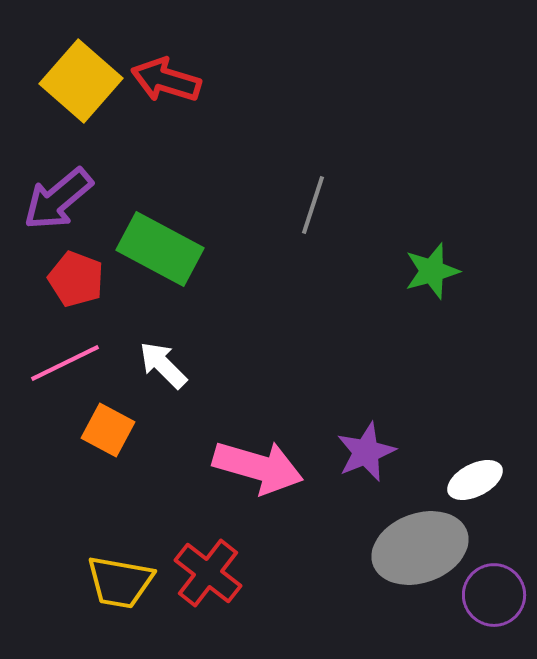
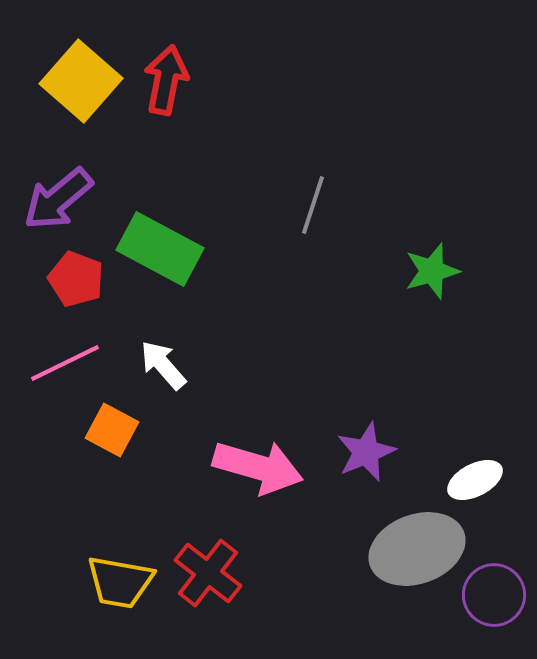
red arrow: rotated 84 degrees clockwise
white arrow: rotated 4 degrees clockwise
orange square: moved 4 px right
gray ellipse: moved 3 px left, 1 px down
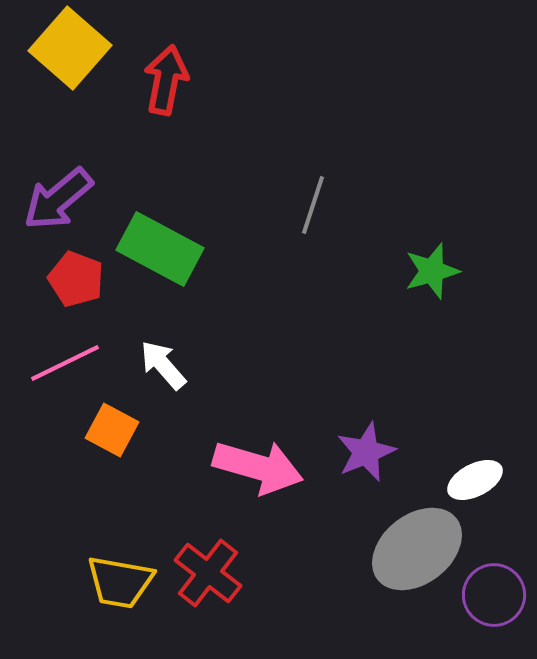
yellow square: moved 11 px left, 33 px up
gray ellipse: rotated 18 degrees counterclockwise
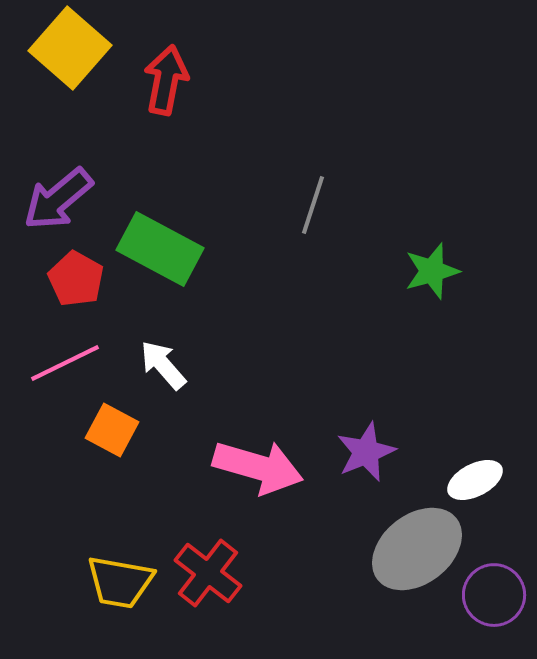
red pentagon: rotated 8 degrees clockwise
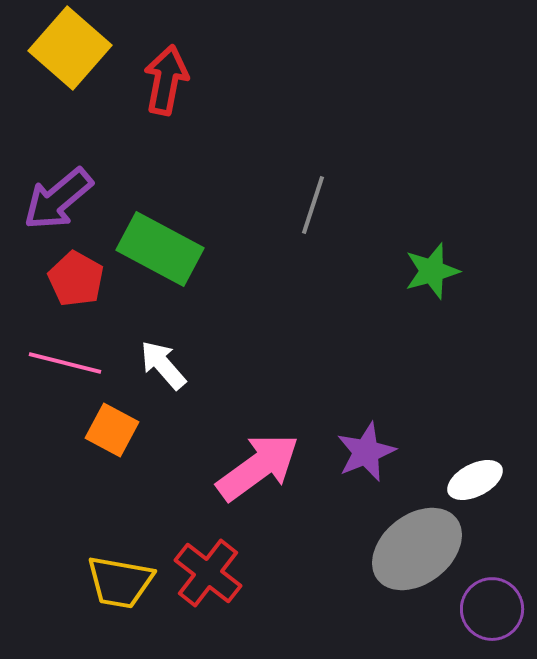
pink line: rotated 40 degrees clockwise
pink arrow: rotated 52 degrees counterclockwise
purple circle: moved 2 px left, 14 px down
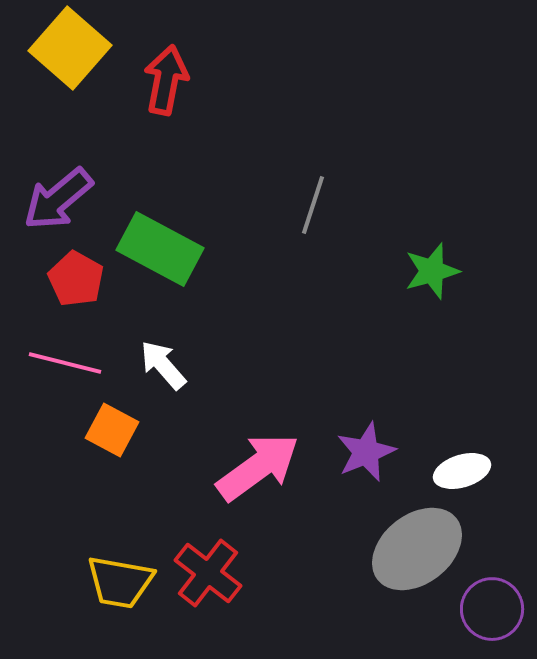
white ellipse: moved 13 px left, 9 px up; rotated 10 degrees clockwise
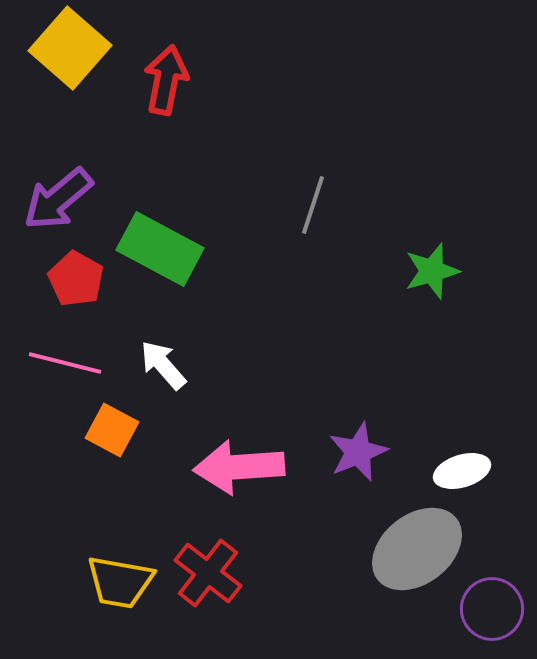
purple star: moved 8 px left
pink arrow: moved 19 px left; rotated 148 degrees counterclockwise
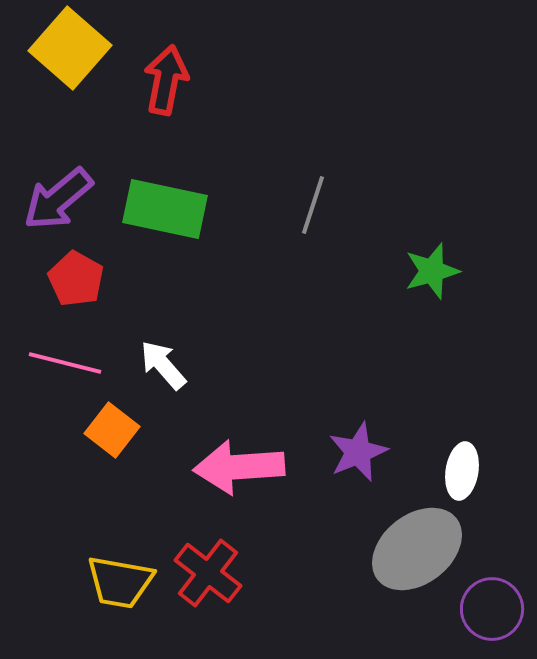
green rectangle: moved 5 px right, 40 px up; rotated 16 degrees counterclockwise
orange square: rotated 10 degrees clockwise
white ellipse: rotated 64 degrees counterclockwise
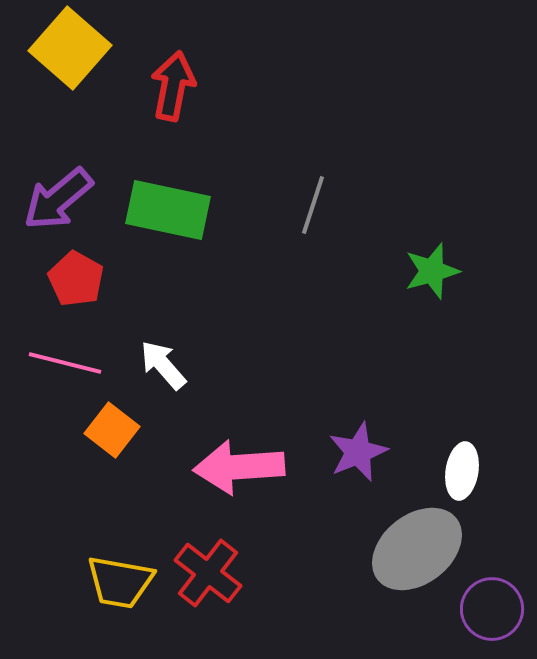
red arrow: moved 7 px right, 6 px down
green rectangle: moved 3 px right, 1 px down
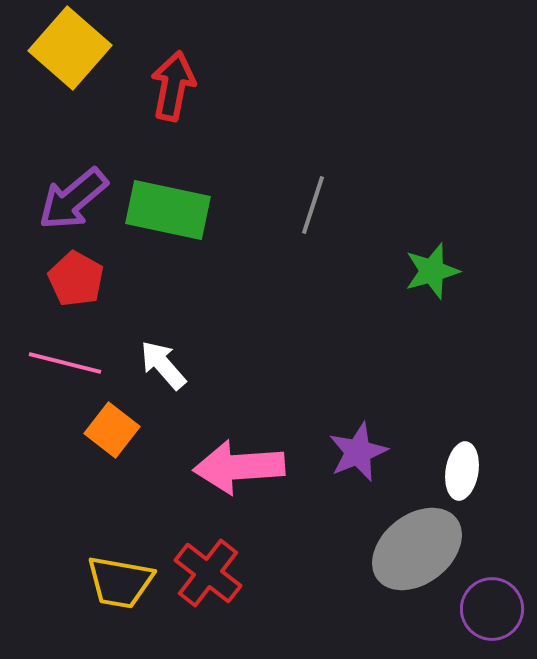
purple arrow: moved 15 px right
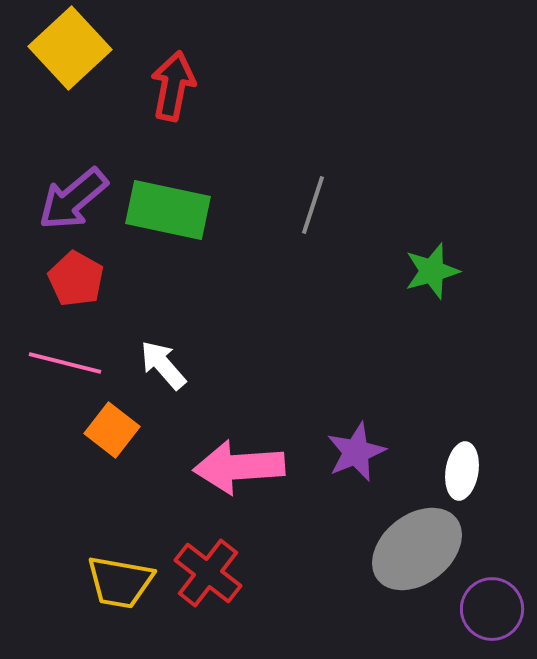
yellow square: rotated 6 degrees clockwise
purple star: moved 2 px left
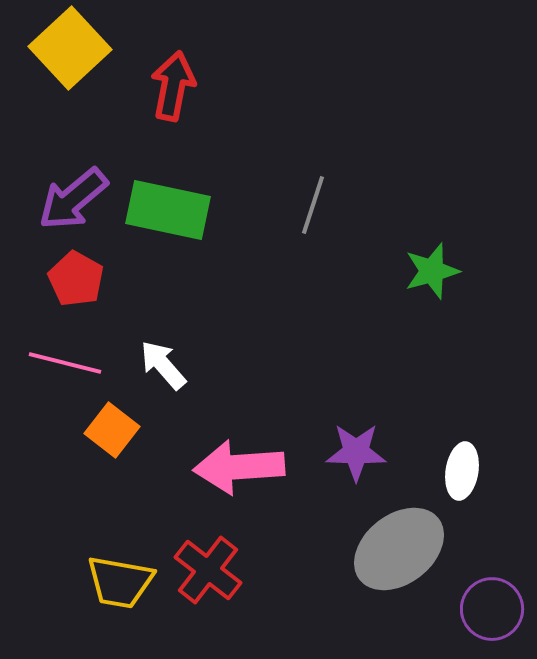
purple star: rotated 24 degrees clockwise
gray ellipse: moved 18 px left
red cross: moved 3 px up
